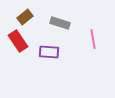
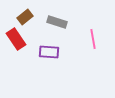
gray rectangle: moved 3 px left, 1 px up
red rectangle: moved 2 px left, 2 px up
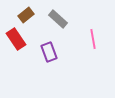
brown rectangle: moved 1 px right, 2 px up
gray rectangle: moved 1 px right, 3 px up; rotated 24 degrees clockwise
purple rectangle: rotated 66 degrees clockwise
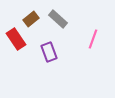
brown rectangle: moved 5 px right, 4 px down
pink line: rotated 30 degrees clockwise
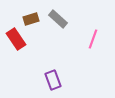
brown rectangle: rotated 21 degrees clockwise
purple rectangle: moved 4 px right, 28 px down
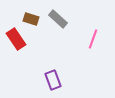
brown rectangle: rotated 35 degrees clockwise
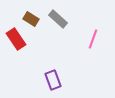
brown rectangle: rotated 14 degrees clockwise
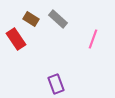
purple rectangle: moved 3 px right, 4 px down
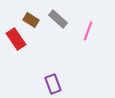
brown rectangle: moved 1 px down
pink line: moved 5 px left, 8 px up
purple rectangle: moved 3 px left
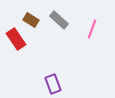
gray rectangle: moved 1 px right, 1 px down
pink line: moved 4 px right, 2 px up
